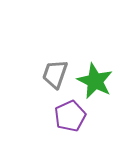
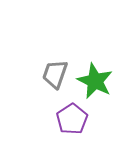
purple pentagon: moved 2 px right, 3 px down; rotated 8 degrees counterclockwise
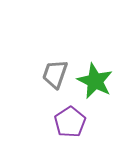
purple pentagon: moved 2 px left, 3 px down
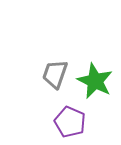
purple pentagon: rotated 16 degrees counterclockwise
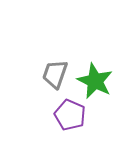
purple pentagon: moved 7 px up
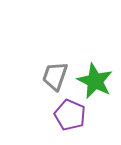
gray trapezoid: moved 2 px down
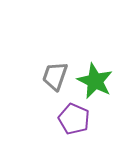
purple pentagon: moved 4 px right, 4 px down
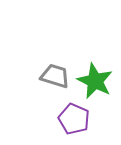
gray trapezoid: rotated 88 degrees clockwise
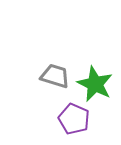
green star: moved 3 px down
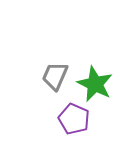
gray trapezoid: rotated 84 degrees counterclockwise
